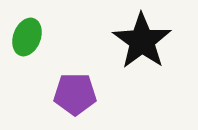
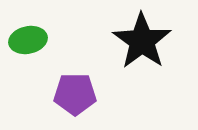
green ellipse: moved 1 px right, 3 px down; rotated 57 degrees clockwise
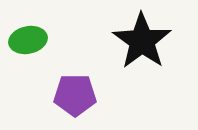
purple pentagon: moved 1 px down
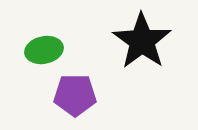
green ellipse: moved 16 px right, 10 px down
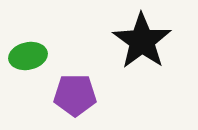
green ellipse: moved 16 px left, 6 px down
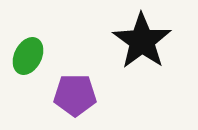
green ellipse: rotated 51 degrees counterclockwise
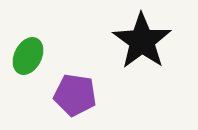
purple pentagon: rotated 9 degrees clockwise
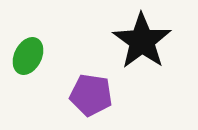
purple pentagon: moved 16 px right
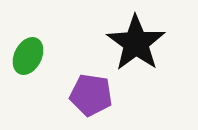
black star: moved 6 px left, 2 px down
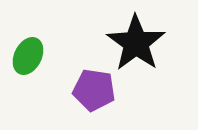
purple pentagon: moved 3 px right, 5 px up
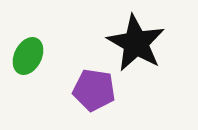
black star: rotated 6 degrees counterclockwise
